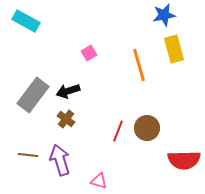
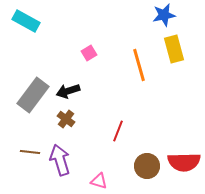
brown circle: moved 38 px down
brown line: moved 2 px right, 3 px up
red semicircle: moved 2 px down
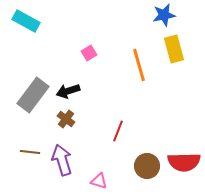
purple arrow: moved 2 px right
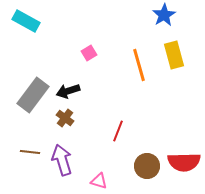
blue star: rotated 20 degrees counterclockwise
yellow rectangle: moved 6 px down
brown cross: moved 1 px left, 1 px up
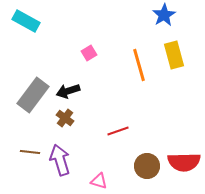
red line: rotated 50 degrees clockwise
purple arrow: moved 2 px left
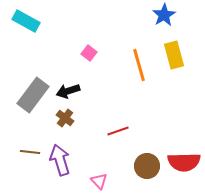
pink square: rotated 21 degrees counterclockwise
pink triangle: rotated 30 degrees clockwise
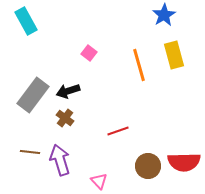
cyan rectangle: rotated 32 degrees clockwise
brown circle: moved 1 px right
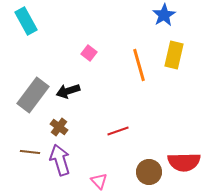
yellow rectangle: rotated 28 degrees clockwise
brown cross: moved 6 px left, 9 px down
brown circle: moved 1 px right, 6 px down
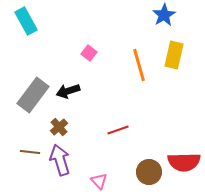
brown cross: rotated 12 degrees clockwise
red line: moved 1 px up
